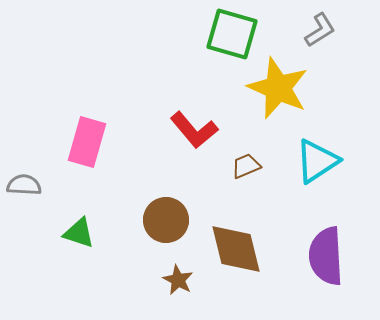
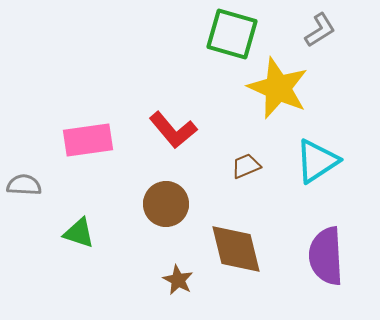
red L-shape: moved 21 px left
pink rectangle: moved 1 px right, 2 px up; rotated 66 degrees clockwise
brown circle: moved 16 px up
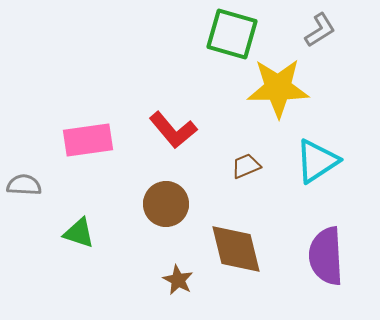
yellow star: rotated 24 degrees counterclockwise
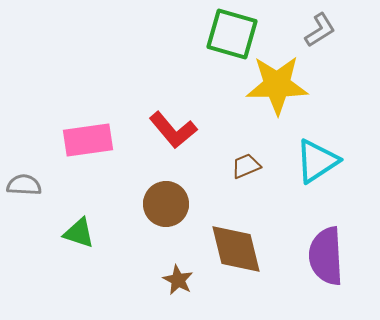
yellow star: moved 1 px left, 3 px up
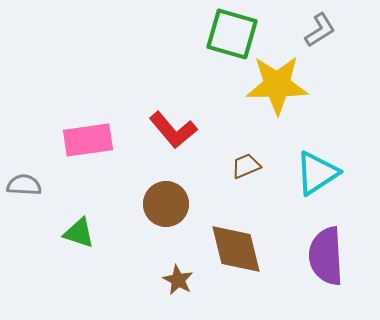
cyan triangle: moved 12 px down
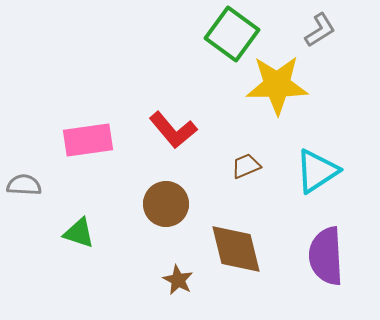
green square: rotated 20 degrees clockwise
cyan triangle: moved 2 px up
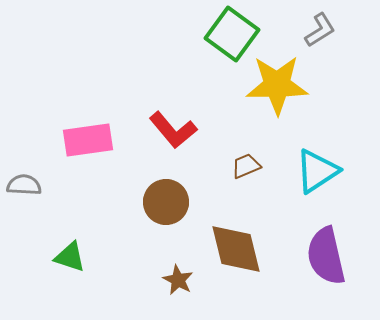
brown circle: moved 2 px up
green triangle: moved 9 px left, 24 px down
purple semicircle: rotated 10 degrees counterclockwise
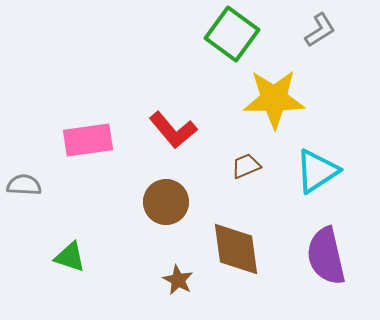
yellow star: moved 3 px left, 14 px down
brown diamond: rotated 6 degrees clockwise
